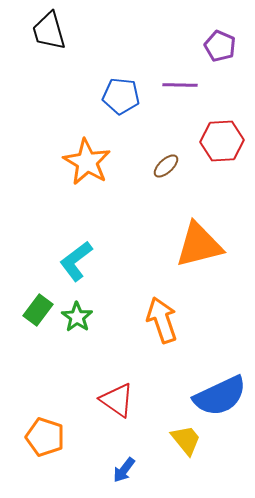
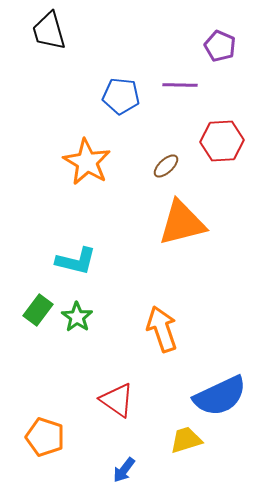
orange triangle: moved 17 px left, 22 px up
cyan L-shape: rotated 129 degrees counterclockwise
orange arrow: moved 9 px down
yellow trapezoid: rotated 68 degrees counterclockwise
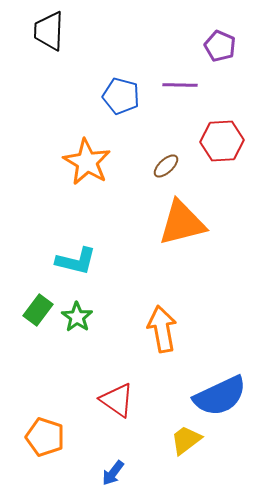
black trapezoid: rotated 18 degrees clockwise
blue pentagon: rotated 9 degrees clockwise
orange arrow: rotated 9 degrees clockwise
yellow trapezoid: rotated 20 degrees counterclockwise
blue arrow: moved 11 px left, 3 px down
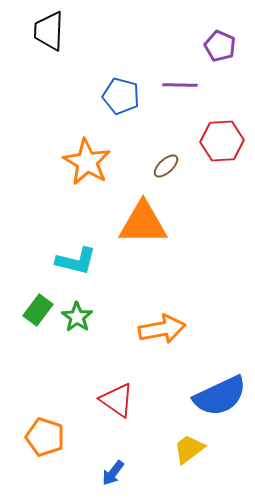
orange triangle: moved 39 px left; rotated 14 degrees clockwise
orange arrow: rotated 90 degrees clockwise
yellow trapezoid: moved 3 px right, 9 px down
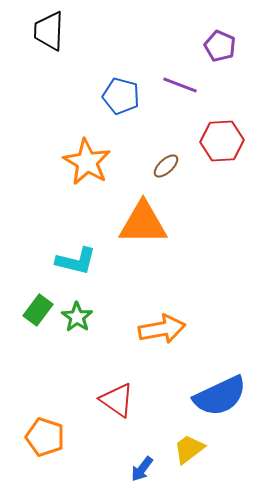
purple line: rotated 20 degrees clockwise
blue arrow: moved 29 px right, 4 px up
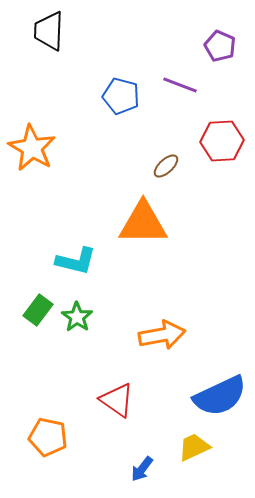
orange star: moved 55 px left, 14 px up
orange arrow: moved 6 px down
orange pentagon: moved 3 px right; rotated 6 degrees counterclockwise
yellow trapezoid: moved 5 px right, 2 px up; rotated 12 degrees clockwise
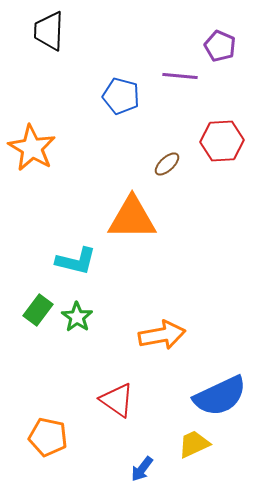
purple line: moved 9 px up; rotated 16 degrees counterclockwise
brown ellipse: moved 1 px right, 2 px up
orange triangle: moved 11 px left, 5 px up
yellow trapezoid: moved 3 px up
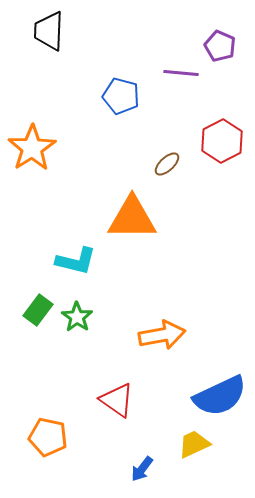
purple line: moved 1 px right, 3 px up
red hexagon: rotated 24 degrees counterclockwise
orange star: rotated 9 degrees clockwise
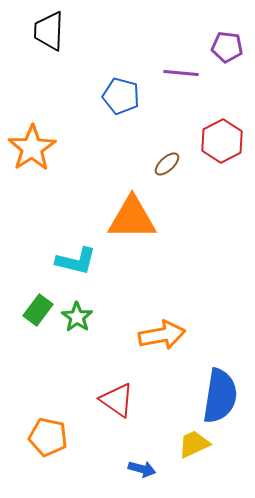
purple pentagon: moved 7 px right, 1 px down; rotated 16 degrees counterclockwise
blue semicircle: rotated 56 degrees counterclockwise
blue arrow: rotated 112 degrees counterclockwise
